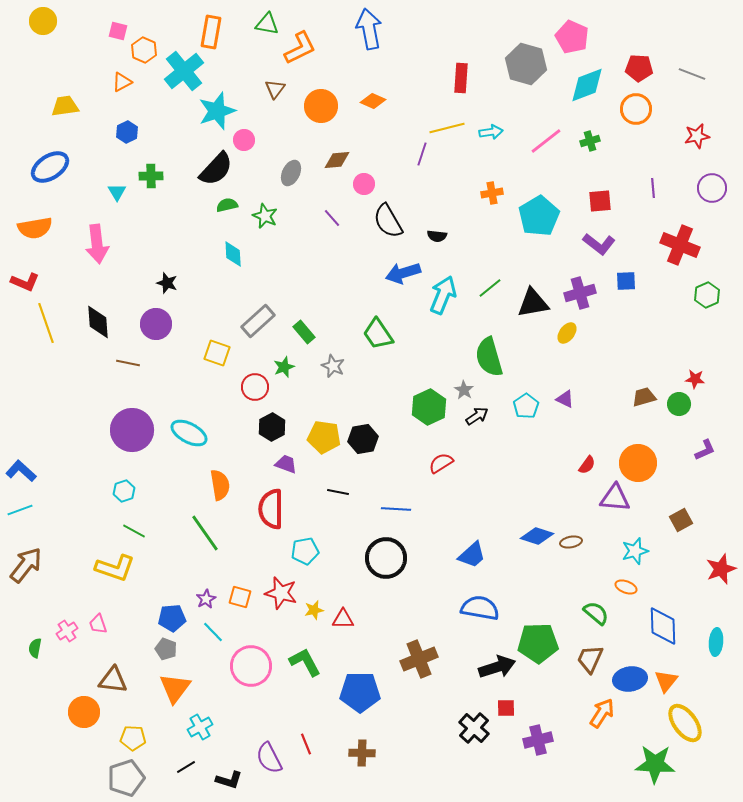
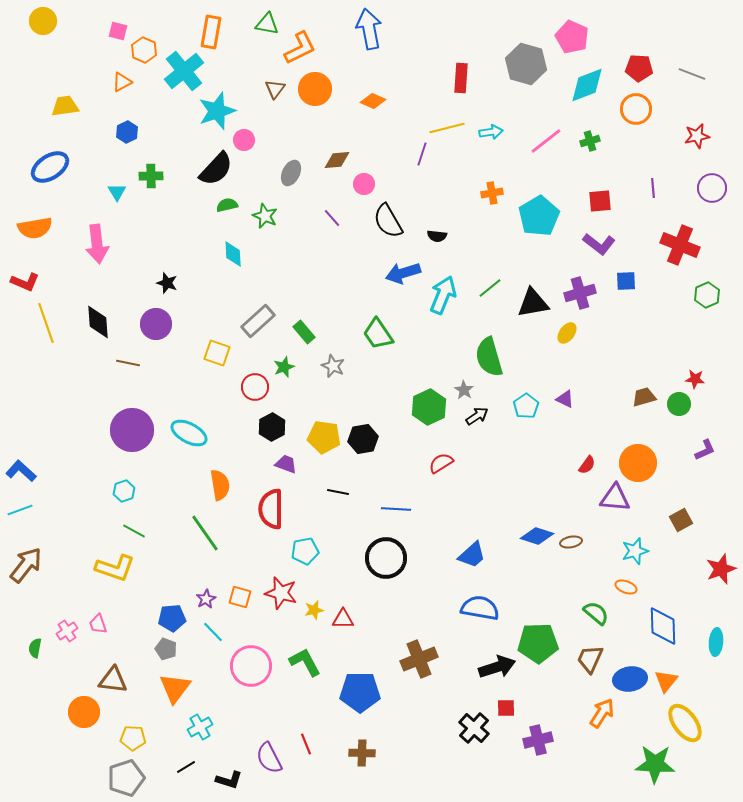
orange circle at (321, 106): moved 6 px left, 17 px up
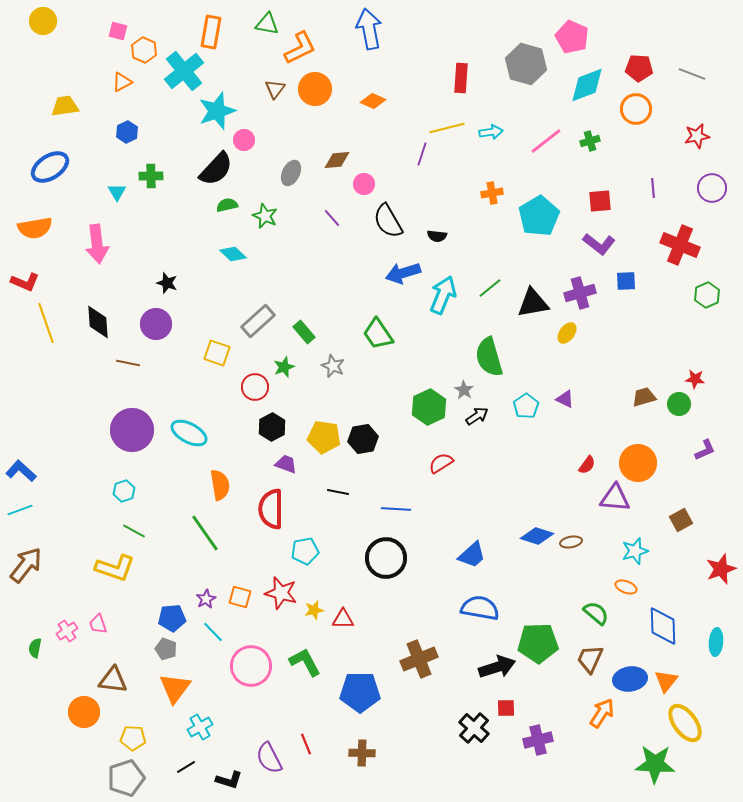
cyan diamond at (233, 254): rotated 44 degrees counterclockwise
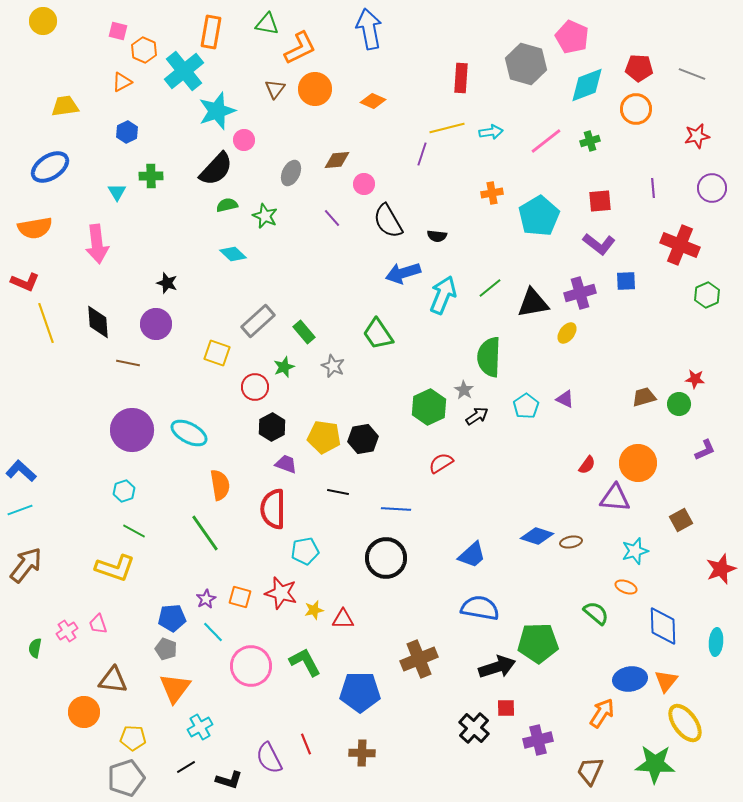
green semicircle at (489, 357): rotated 18 degrees clockwise
red semicircle at (271, 509): moved 2 px right
brown trapezoid at (590, 659): moved 112 px down
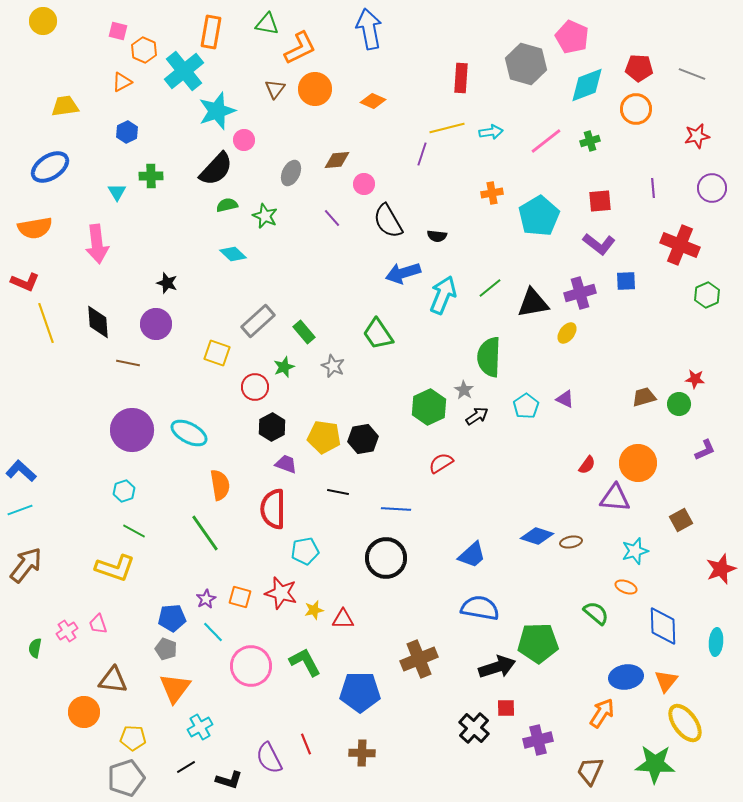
blue ellipse at (630, 679): moved 4 px left, 2 px up
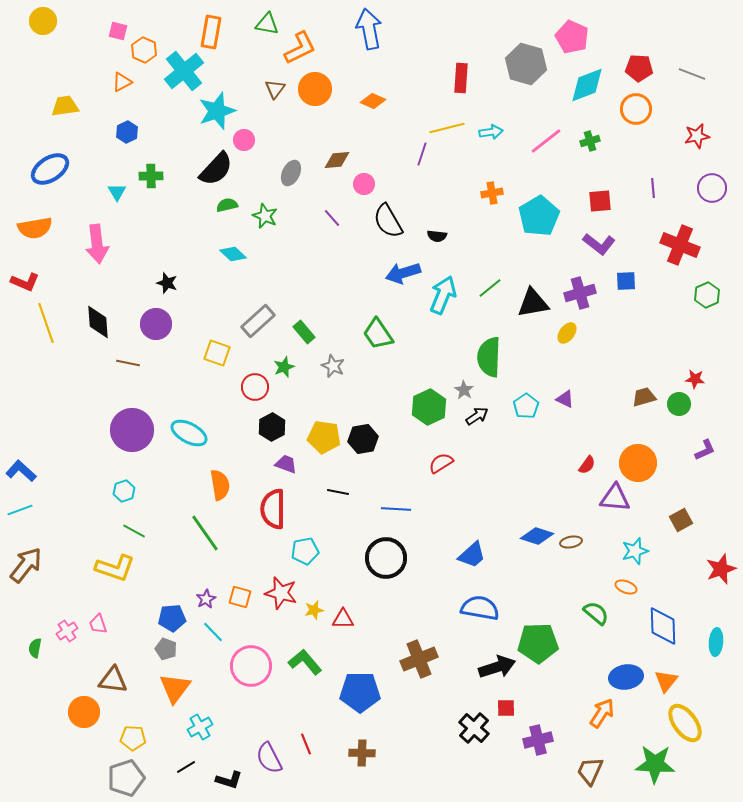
blue ellipse at (50, 167): moved 2 px down
green L-shape at (305, 662): rotated 12 degrees counterclockwise
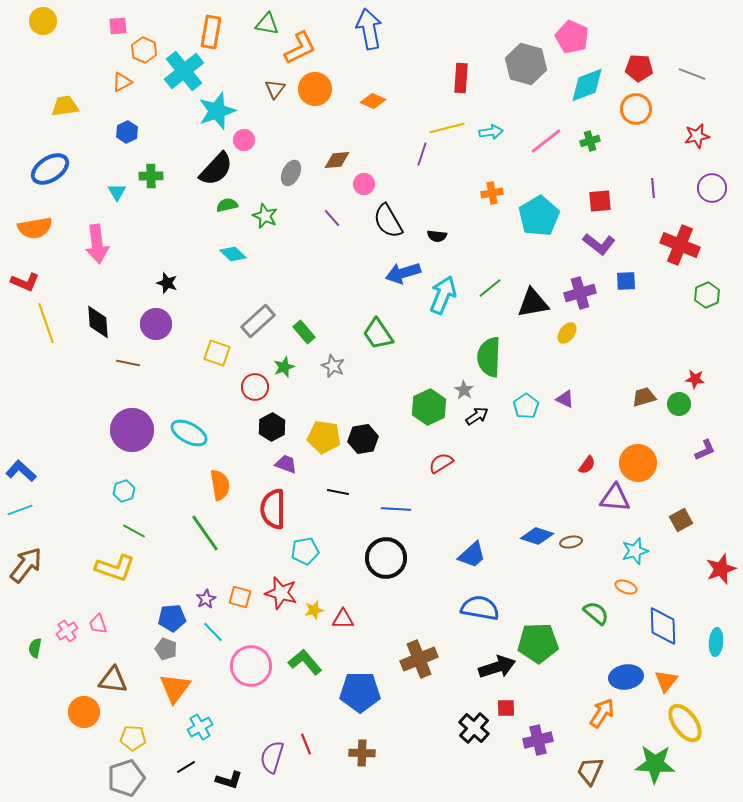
pink square at (118, 31): moved 5 px up; rotated 18 degrees counterclockwise
purple semicircle at (269, 758): moved 3 px right, 1 px up; rotated 44 degrees clockwise
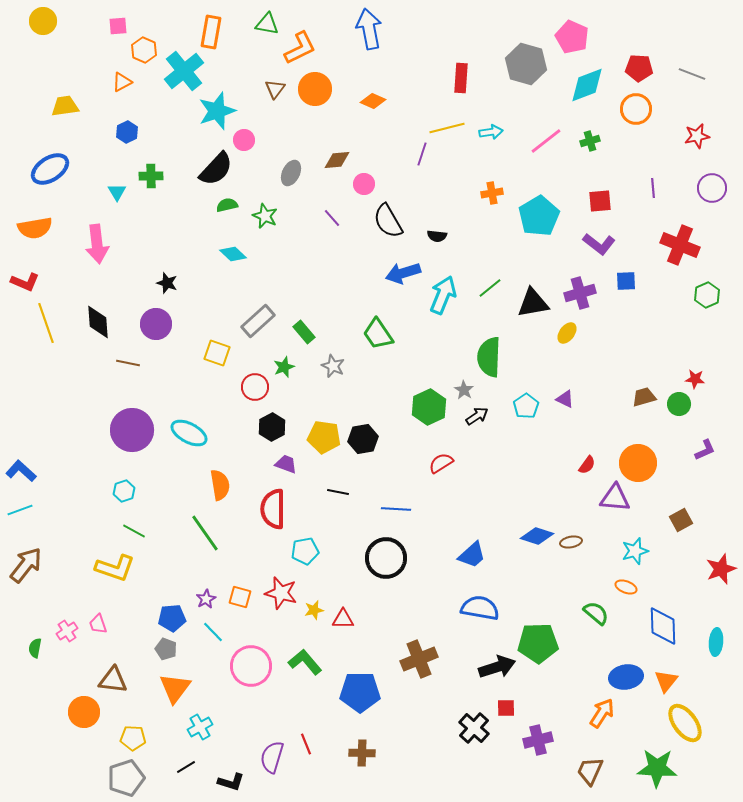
green star at (655, 764): moved 2 px right, 4 px down
black L-shape at (229, 780): moved 2 px right, 2 px down
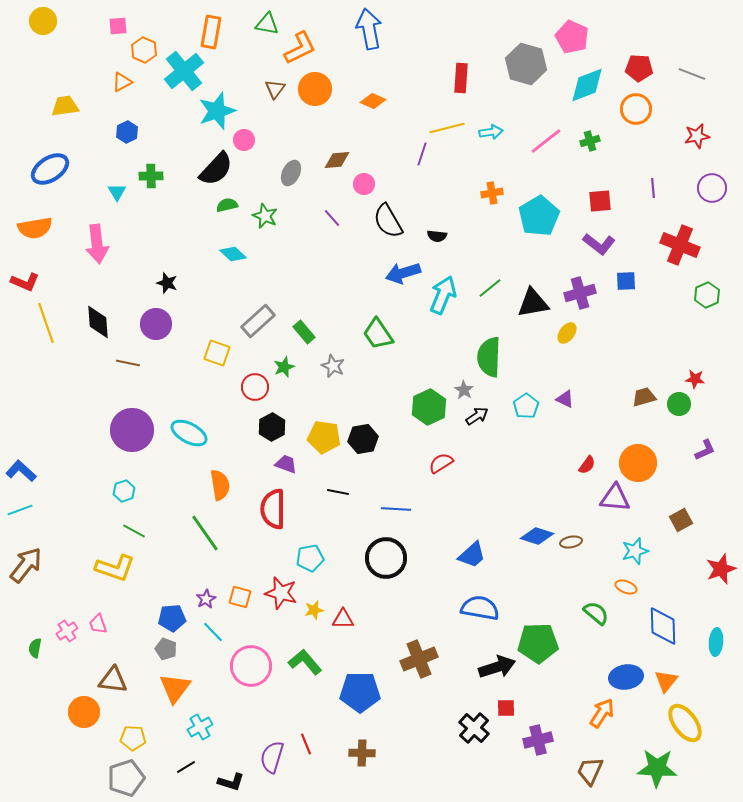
cyan pentagon at (305, 551): moved 5 px right, 7 px down
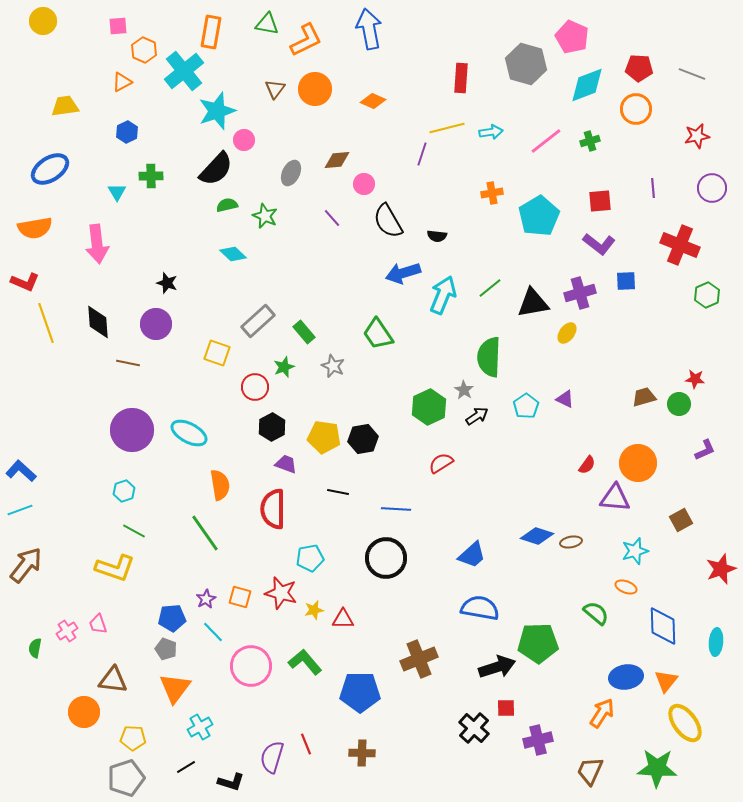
orange L-shape at (300, 48): moved 6 px right, 8 px up
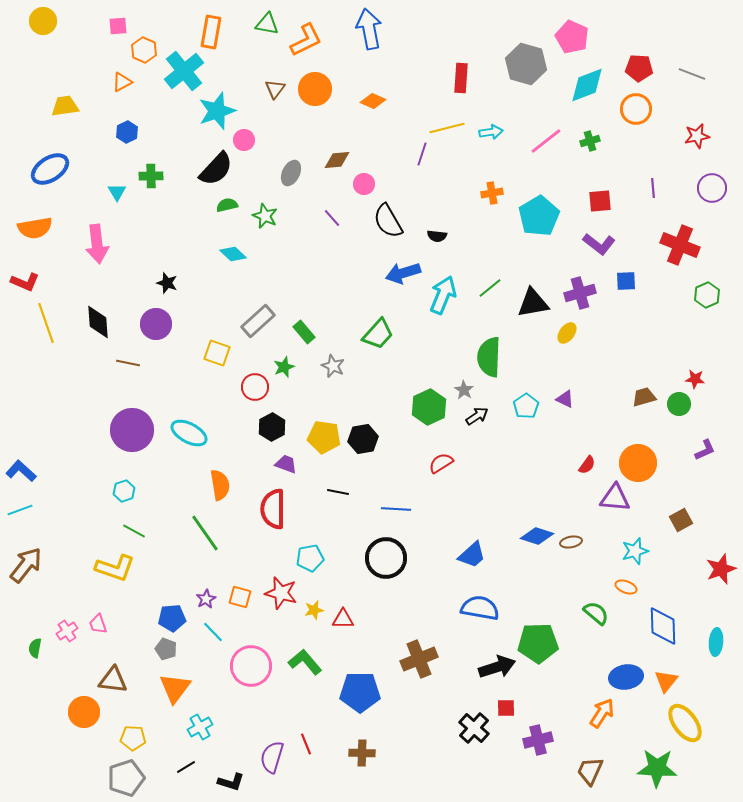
green trapezoid at (378, 334): rotated 104 degrees counterclockwise
